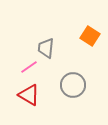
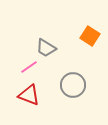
gray trapezoid: rotated 65 degrees counterclockwise
red triangle: rotated 10 degrees counterclockwise
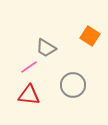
red triangle: rotated 15 degrees counterclockwise
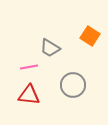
gray trapezoid: moved 4 px right
pink line: rotated 24 degrees clockwise
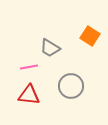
gray circle: moved 2 px left, 1 px down
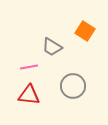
orange square: moved 5 px left, 5 px up
gray trapezoid: moved 2 px right, 1 px up
gray circle: moved 2 px right
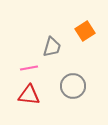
orange square: rotated 24 degrees clockwise
gray trapezoid: rotated 105 degrees counterclockwise
pink line: moved 1 px down
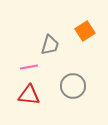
gray trapezoid: moved 2 px left, 2 px up
pink line: moved 1 px up
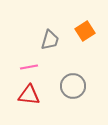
gray trapezoid: moved 5 px up
